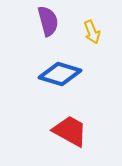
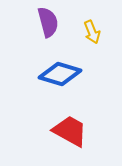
purple semicircle: moved 1 px down
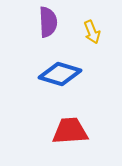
purple semicircle: rotated 12 degrees clockwise
red trapezoid: rotated 33 degrees counterclockwise
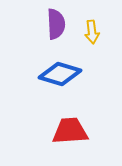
purple semicircle: moved 8 px right, 2 px down
yellow arrow: rotated 15 degrees clockwise
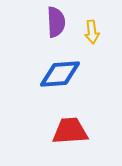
purple semicircle: moved 2 px up
blue diamond: rotated 21 degrees counterclockwise
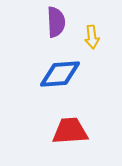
yellow arrow: moved 5 px down
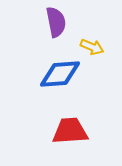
purple semicircle: rotated 8 degrees counterclockwise
yellow arrow: moved 10 px down; rotated 60 degrees counterclockwise
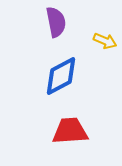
yellow arrow: moved 13 px right, 6 px up
blue diamond: moved 1 px right, 2 px down; rotated 24 degrees counterclockwise
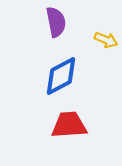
yellow arrow: moved 1 px right, 1 px up
red trapezoid: moved 1 px left, 6 px up
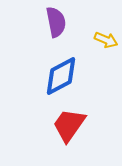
red trapezoid: rotated 51 degrees counterclockwise
